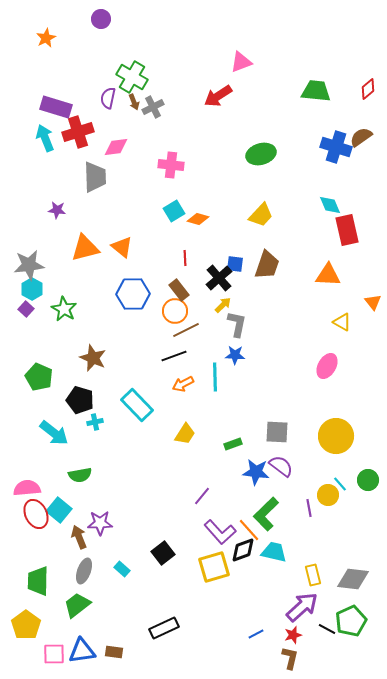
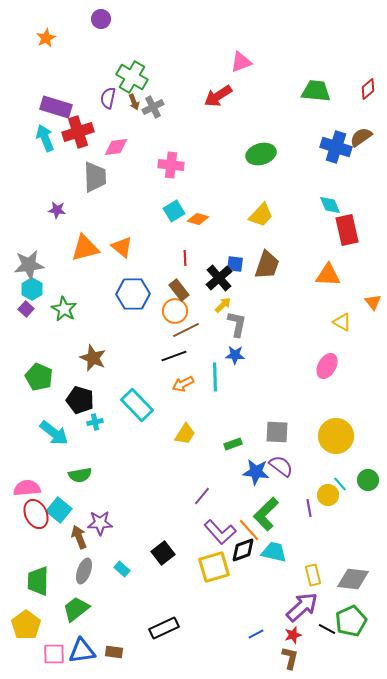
green trapezoid at (77, 605): moved 1 px left, 4 px down
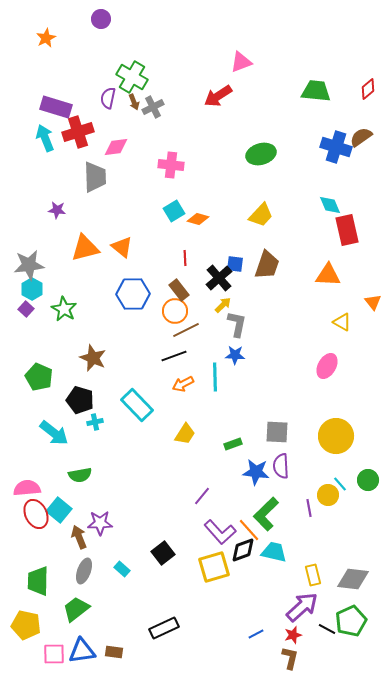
purple semicircle at (281, 466): rotated 130 degrees counterclockwise
yellow pentagon at (26, 625): rotated 24 degrees counterclockwise
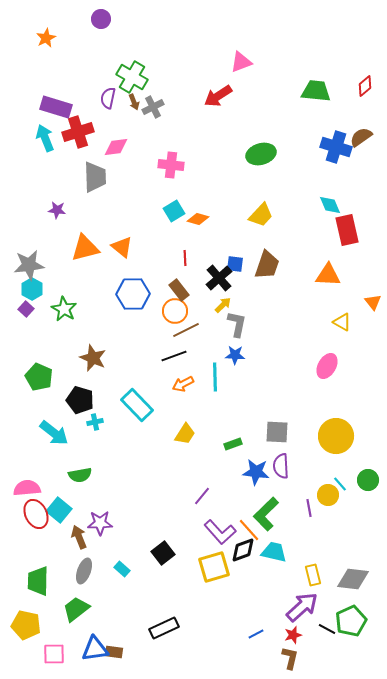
red diamond at (368, 89): moved 3 px left, 3 px up
blue triangle at (82, 651): moved 13 px right, 2 px up
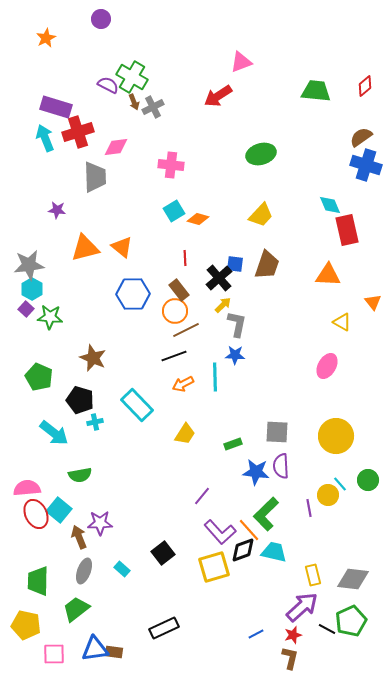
purple semicircle at (108, 98): moved 13 px up; rotated 105 degrees clockwise
blue cross at (336, 147): moved 30 px right, 18 px down
green star at (64, 309): moved 14 px left, 8 px down; rotated 25 degrees counterclockwise
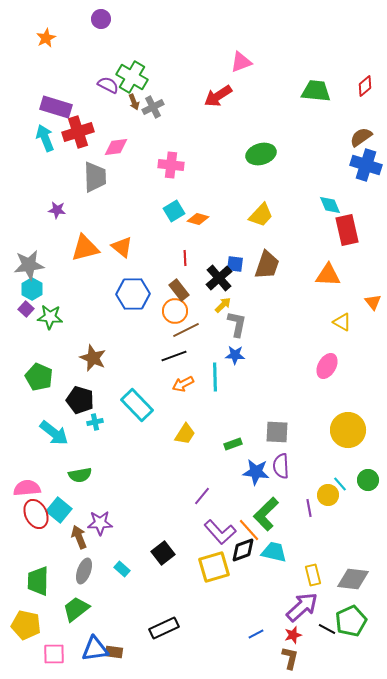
yellow circle at (336, 436): moved 12 px right, 6 px up
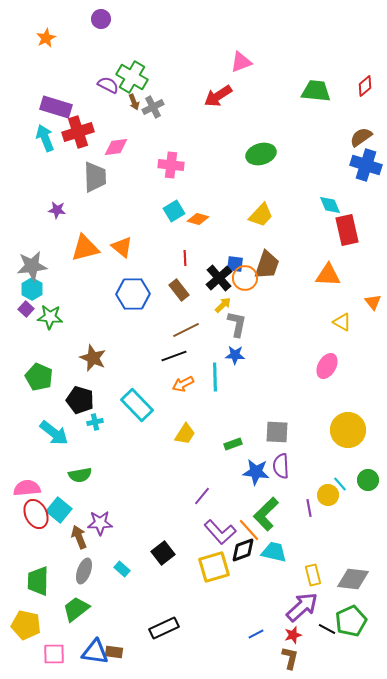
gray star at (29, 265): moved 3 px right, 1 px down
orange circle at (175, 311): moved 70 px right, 33 px up
blue triangle at (95, 649): moved 3 px down; rotated 16 degrees clockwise
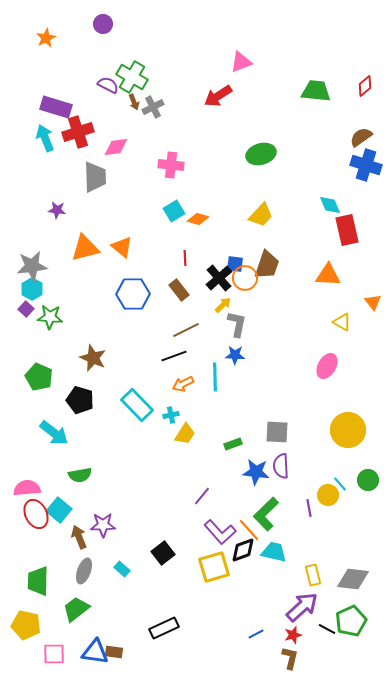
purple circle at (101, 19): moved 2 px right, 5 px down
cyan cross at (95, 422): moved 76 px right, 7 px up
purple star at (100, 523): moved 3 px right, 2 px down
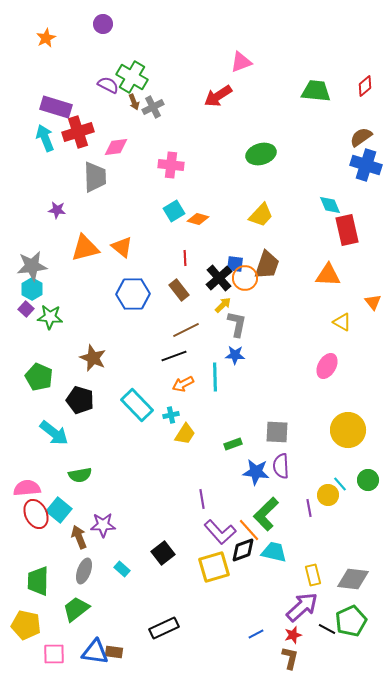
purple line at (202, 496): moved 3 px down; rotated 48 degrees counterclockwise
